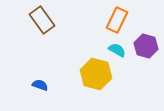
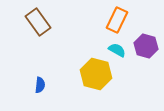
brown rectangle: moved 4 px left, 2 px down
blue semicircle: rotated 77 degrees clockwise
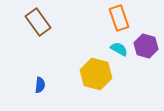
orange rectangle: moved 2 px right, 2 px up; rotated 45 degrees counterclockwise
cyan semicircle: moved 2 px right, 1 px up
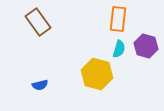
orange rectangle: moved 1 px left, 1 px down; rotated 25 degrees clockwise
cyan semicircle: rotated 78 degrees clockwise
yellow hexagon: moved 1 px right
blue semicircle: rotated 70 degrees clockwise
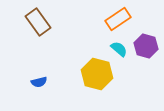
orange rectangle: rotated 50 degrees clockwise
cyan semicircle: rotated 66 degrees counterclockwise
blue semicircle: moved 1 px left, 3 px up
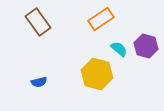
orange rectangle: moved 17 px left
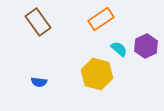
purple hexagon: rotated 20 degrees clockwise
blue semicircle: rotated 21 degrees clockwise
